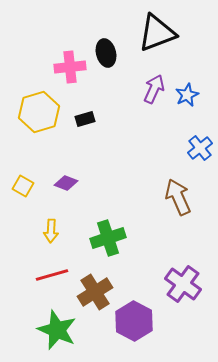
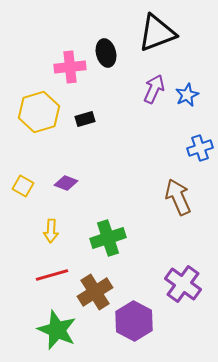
blue cross: rotated 20 degrees clockwise
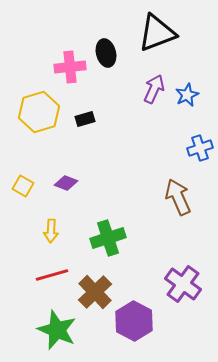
brown cross: rotated 12 degrees counterclockwise
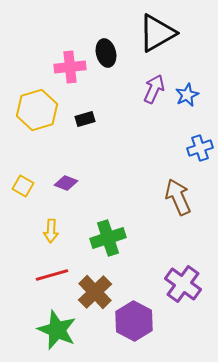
black triangle: rotated 9 degrees counterclockwise
yellow hexagon: moved 2 px left, 2 px up
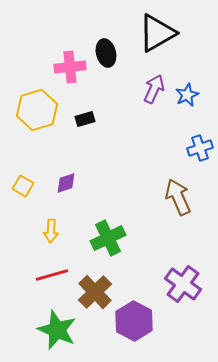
purple diamond: rotated 40 degrees counterclockwise
green cross: rotated 8 degrees counterclockwise
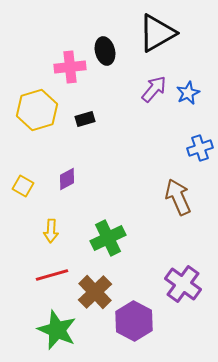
black ellipse: moved 1 px left, 2 px up
purple arrow: rotated 16 degrees clockwise
blue star: moved 1 px right, 2 px up
purple diamond: moved 1 px right, 4 px up; rotated 10 degrees counterclockwise
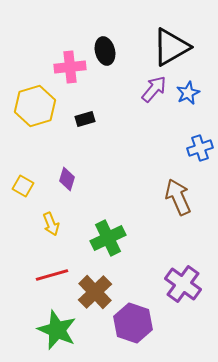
black triangle: moved 14 px right, 14 px down
yellow hexagon: moved 2 px left, 4 px up
purple diamond: rotated 45 degrees counterclockwise
yellow arrow: moved 7 px up; rotated 25 degrees counterclockwise
purple hexagon: moved 1 px left, 2 px down; rotated 9 degrees counterclockwise
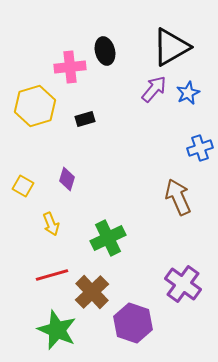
brown cross: moved 3 px left
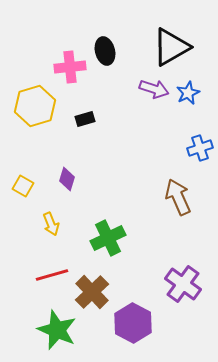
purple arrow: rotated 68 degrees clockwise
purple hexagon: rotated 9 degrees clockwise
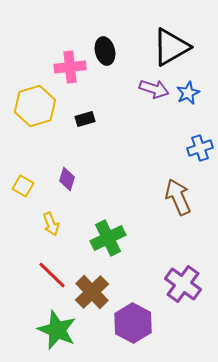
red line: rotated 60 degrees clockwise
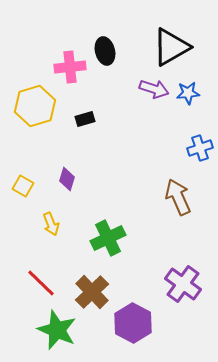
blue star: rotated 20 degrees clockwise
red line: moved 11 px left, 8 px down
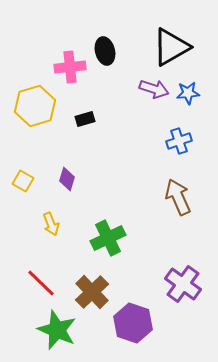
blue cross: moved 21 px left, 7 px up
yellow square: moved 5 px up
purple hexagon: rotated 9 degrees counterclockwise
